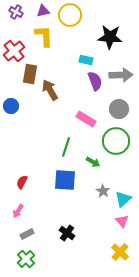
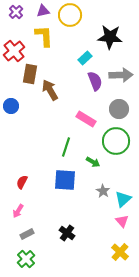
purple cross: rotated 16 degrees clockwise
cyan rectangle: moved 1 px left, 2 px up; rotated 56 degrees counterclockwise
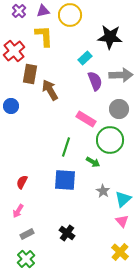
purple cross: moved 3 px right, 1 px up
green circle: moved 6 px left, 1 px up
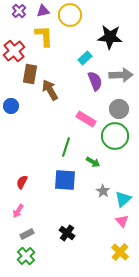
green circle: moved 5 px right, 4 px up
green cross: moved 3 px up
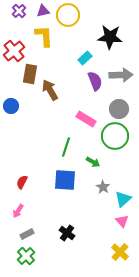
yellow circle: moved 2 px left
gray star: moved 4 px up
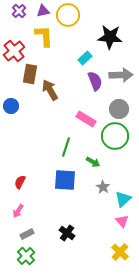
red semicircle: moved 2 px left
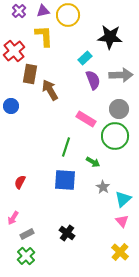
purple semicircle: moved 2 px left, 1 px up
pink arrow: moved 5 px left, 7 px down
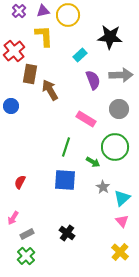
cyan rectangle: moved 5 px left, 3 px up
green circle: moved 11 px down
cyan triangle: moved 1 px left, 1 px up
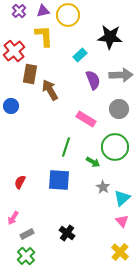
blue square: moved 6 px left
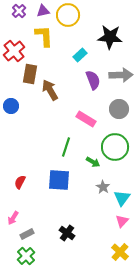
cyan triangle: rotated 12 degrees counterclockwise
pink triangle: rotated 24 degrees clockwise
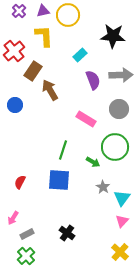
black star: moved 3 px right, 1 px up
brown rectangle: moved 3 px right, 3 px up; rotated 24 degrees clockwise
blue circle: moved 4 px right, 1 px up
green line: moved 3 px left, 3 px down
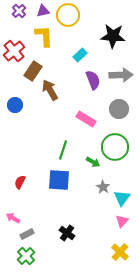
pink arrow: rotated 88 degrees clockwise
